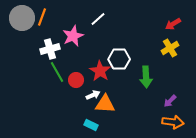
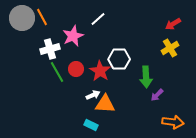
orange line: rotated 48 degrees counterclockwise
red circle: moved 11 px up
purple arrow: moved 13 px left, 6 px up
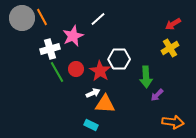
white arrow: moved 2 px up
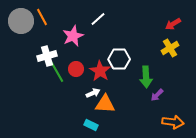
gray circle: moved 1 px left, 3 px down
white cross: moved 3 px left, 7 px down
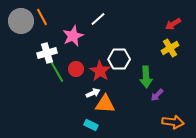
white cross: moved 3 px up
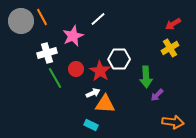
green line: moved 2 px left, 6 px down
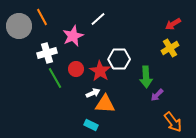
gray circle: moved 2 px left, 5 px down
orange arrow: rotated 45 degrees clockwise
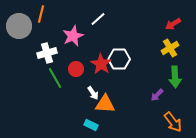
orange line: moved 1 px left, 3 px up; rotated 42 degrees clockwise
red star: moved 1 px right, 7 px up
green arrow: moved 29 px right
white arrow: rotated 80 degrees clockwise
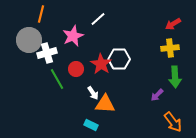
gray circle: moved 10 px right, 14 px down
yellow cross: rotated 24 degrees clockwise
green line: moved 2 px right, 1 px down
